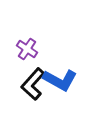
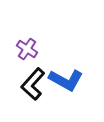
blue L-shape: moved 6 px right
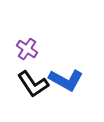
black L-shape: rotated 76 degrees counterclockwise
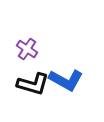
black L-shape: rotated 40 degrees counterclockwise
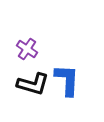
blue L-shape: moved 1 px right; rotated 116 degrees counterclockwise
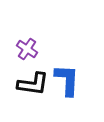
black L-shape: rotated 8 degrees counterclockwise
